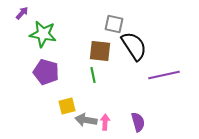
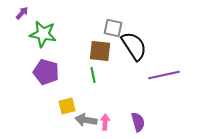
gray square: moved 1 px left, 4 px down
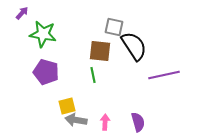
gray square: moved 1 px right, 1 px up
gray arrow: moved 10 px left
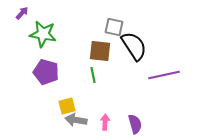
purple semicircle: moved 3 px left, 2 px down
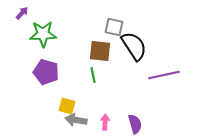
green star: rotated 12 degrees counterclockwise
yellow square: rotated 30 degrees clockwise
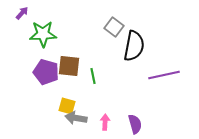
gray square: rotated 24 degrees clockwise
black semicircle: rotated 44 degrees clockwise
brown square: moved 31 px left, 15 px down
green line: moved 1 px down
gray arrow: moved 2 px up
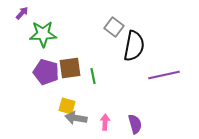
brown square: moved 1 px right, 2 px down; rotated 15 degrees counterclockwise
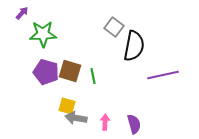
brown square: moved 3 px down; rotated 25 degrees clockwise
purple line: moved 1 px left
purple semicircle: moved 1 px left
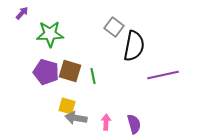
green star: moved 7 px right
pink arrow: moved 1 px right
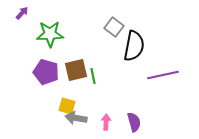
brown square: moved 6 px right, 1 px up; rotated 30 degrees counterclockwise
purple semicircle: moved 2 px up
